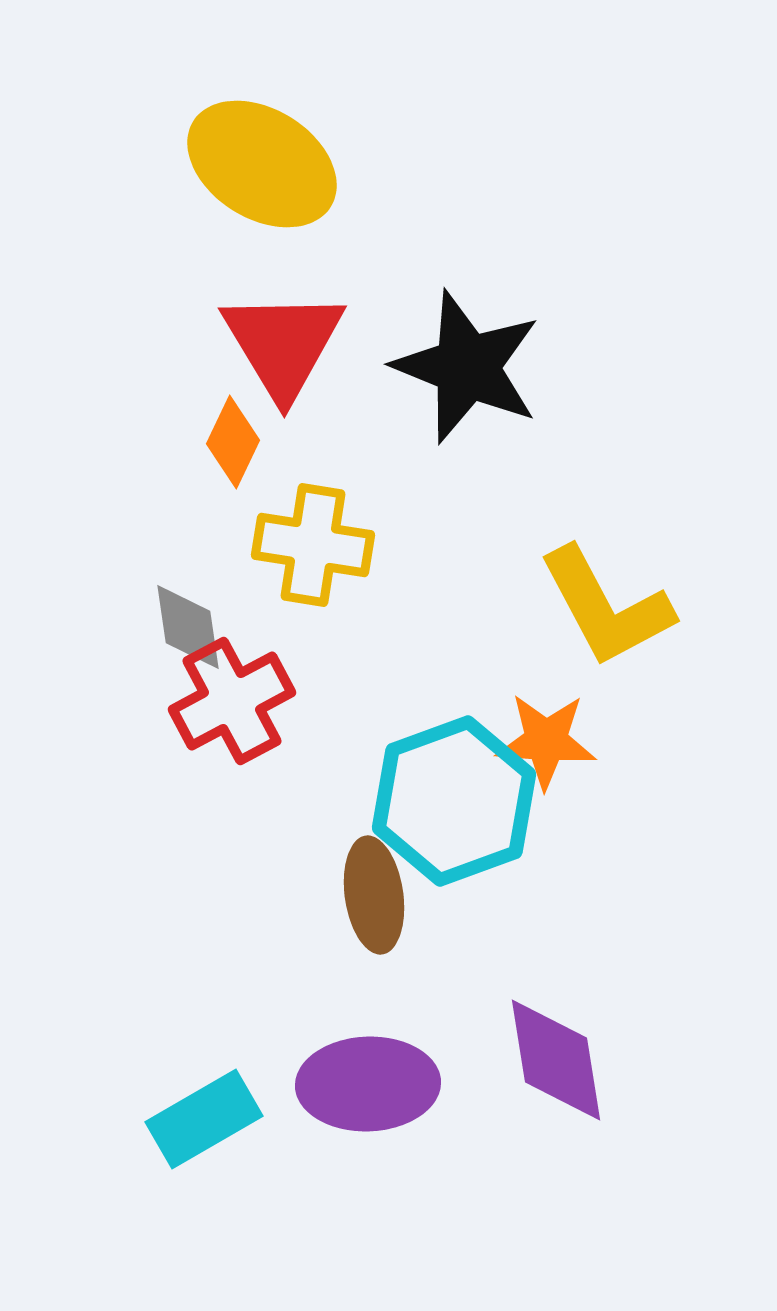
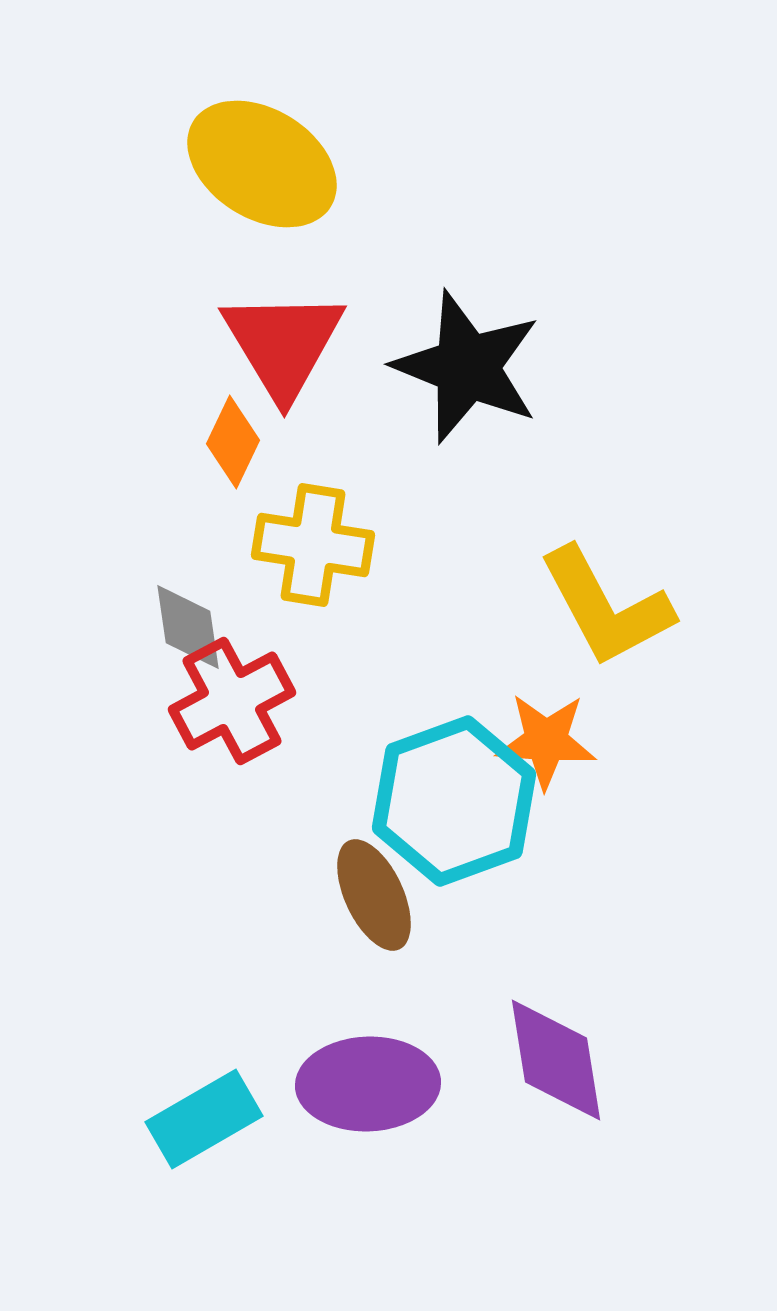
brown ellipse: rotated 17 degrees counterclockwise
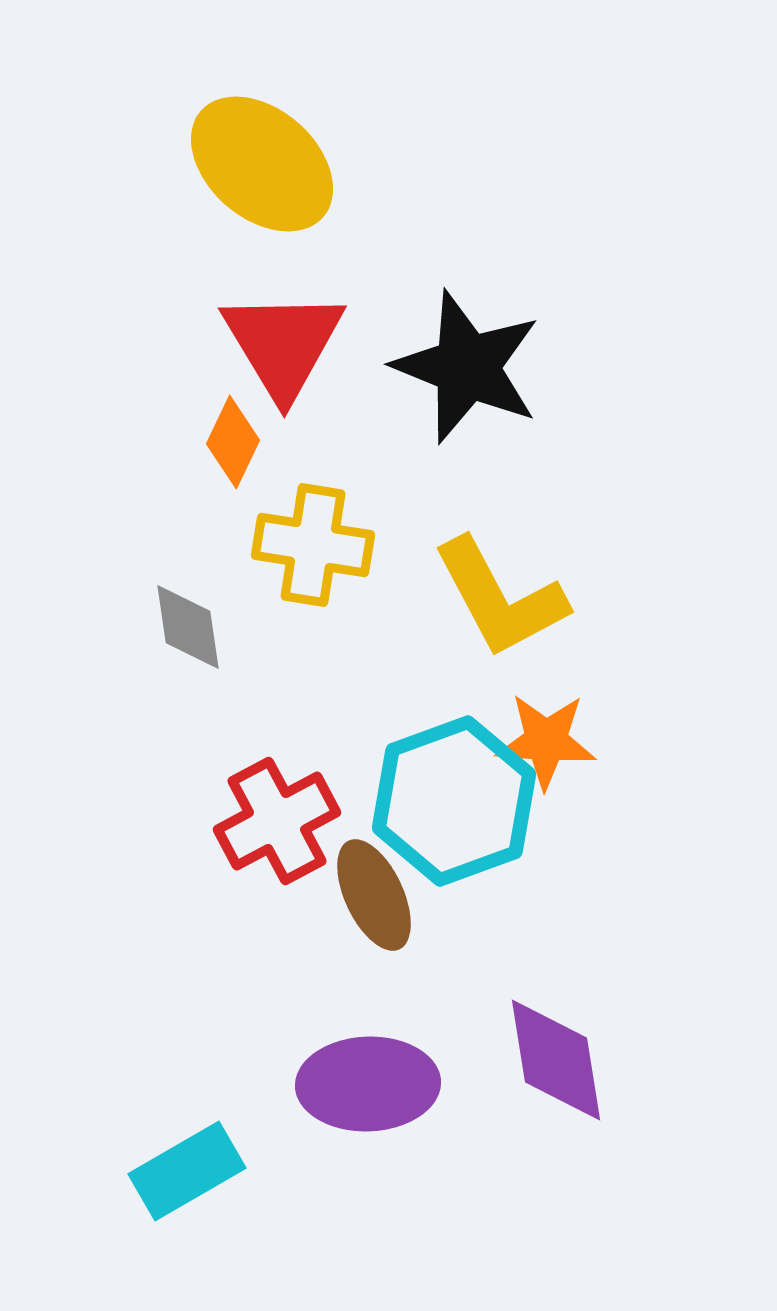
yellow ellipse: rotated 9 degrees clockwise
yellow L-shape: moved 106 px left, 9 px up
red cross: moved 45 px right, 120 px down
cyan rectangle: moved 17 px left, 52 px down
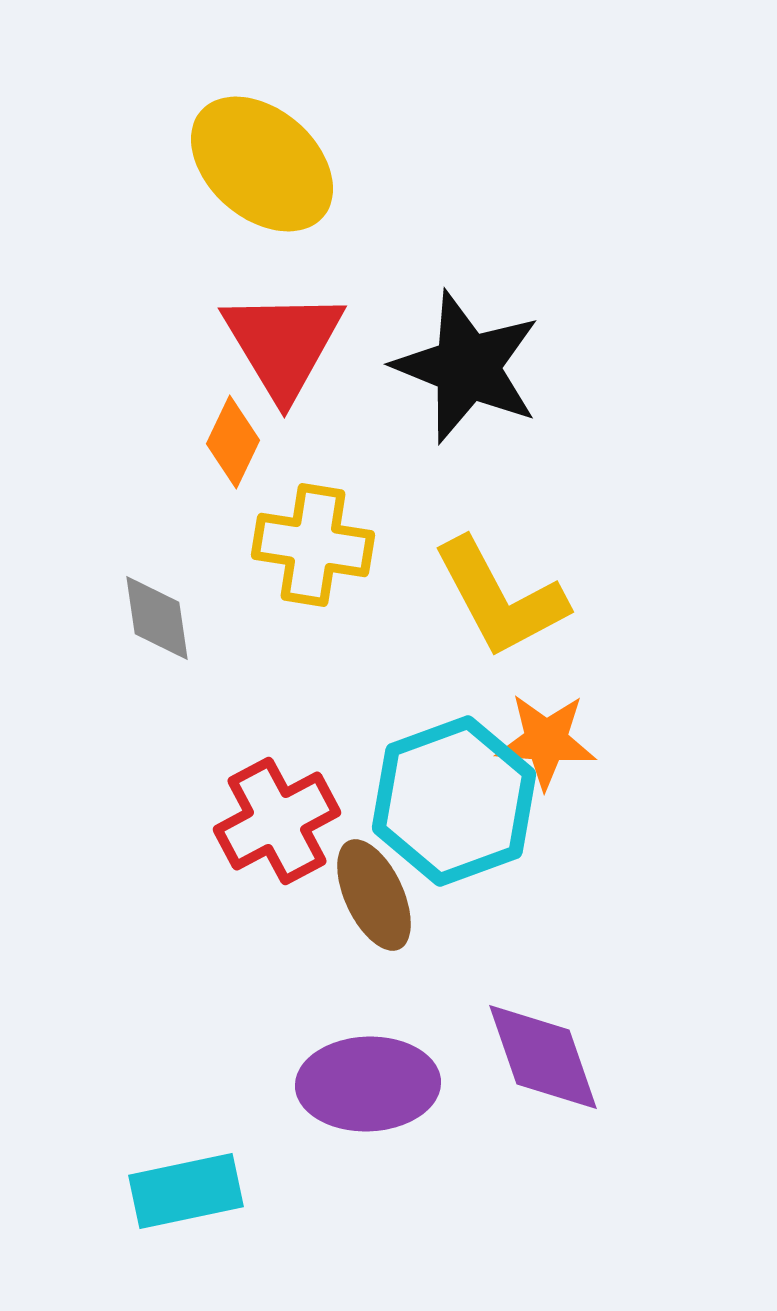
gray diamond: moved 31 px left, 9 px up
purple diamond: moved 13 px left, 3 px up; rotated 10 degrees counterclockwise
cyan rectangle: moved 1 px left, 20 px down; rotated 18 degrees clockwise
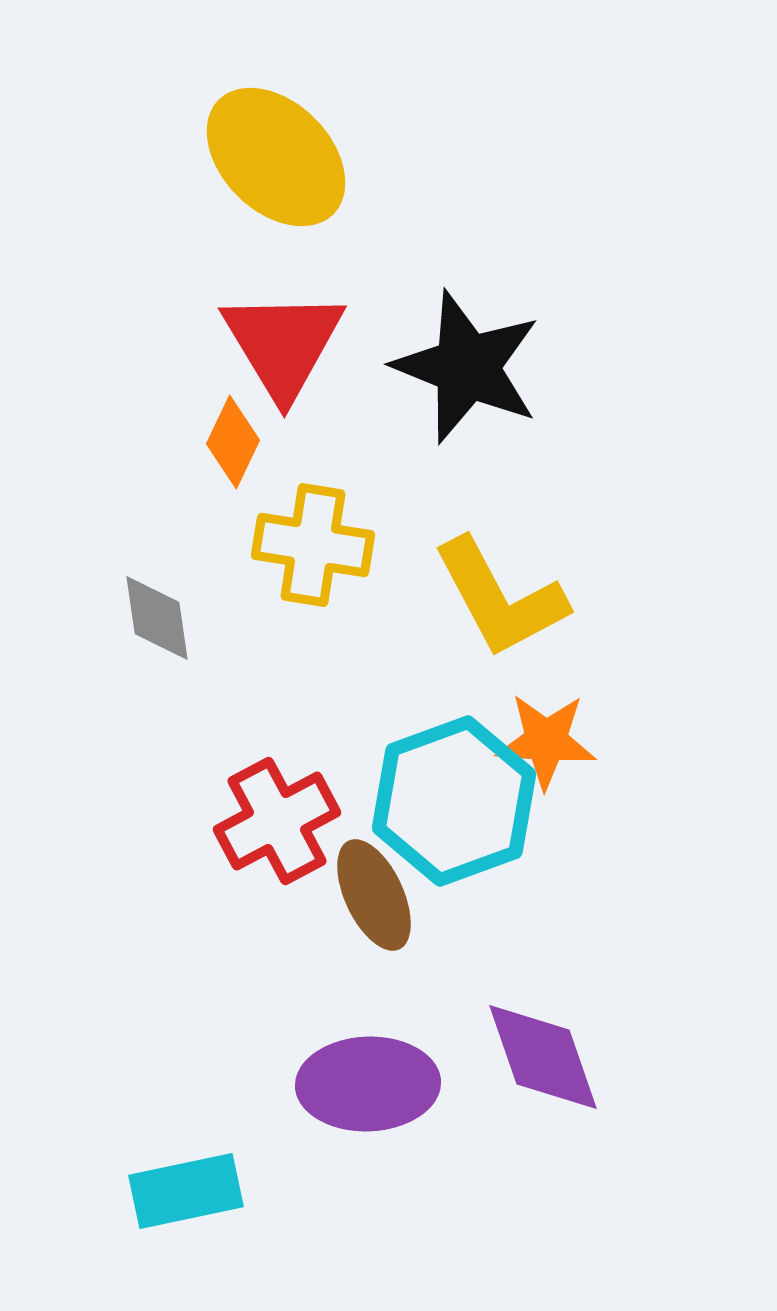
yellow ellipse: moved 14 px right, 7 px up; rotated 4 degrees clockwise
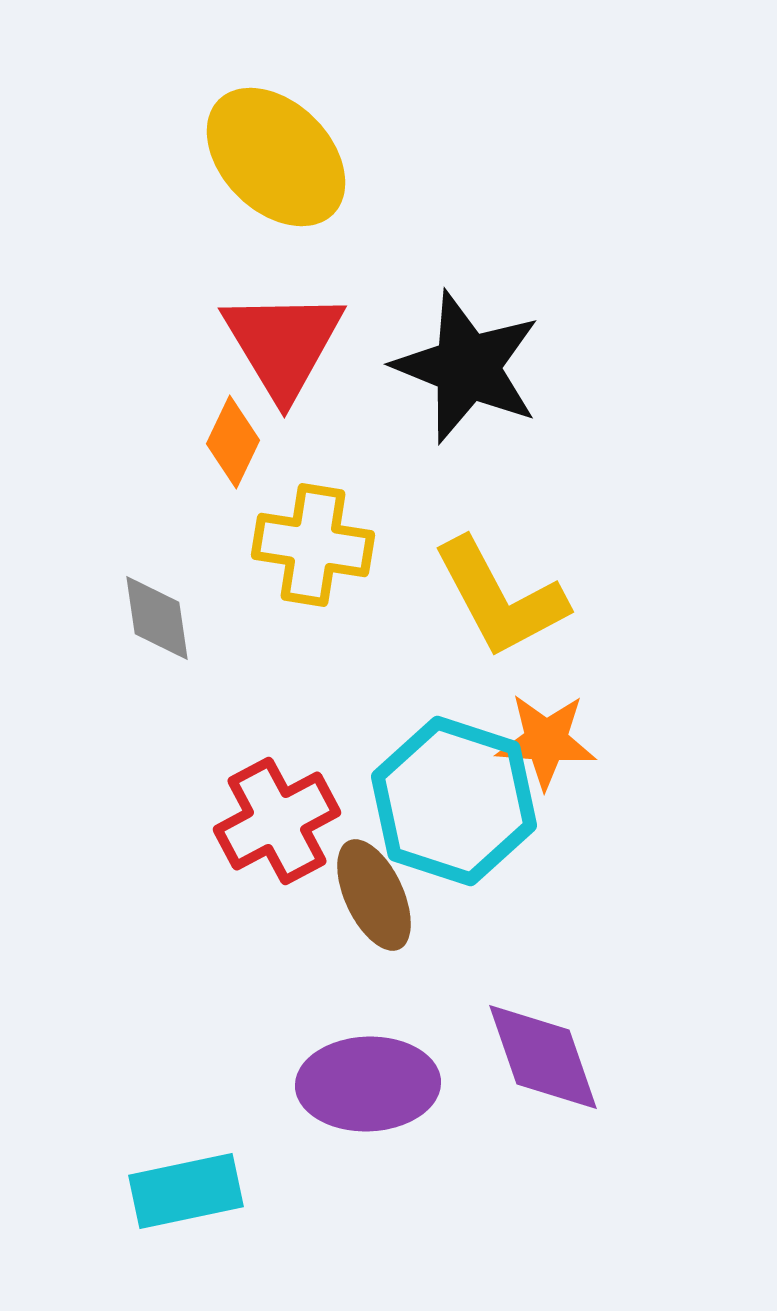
cyan hexagon: rotated 22 degrees counterclockwise
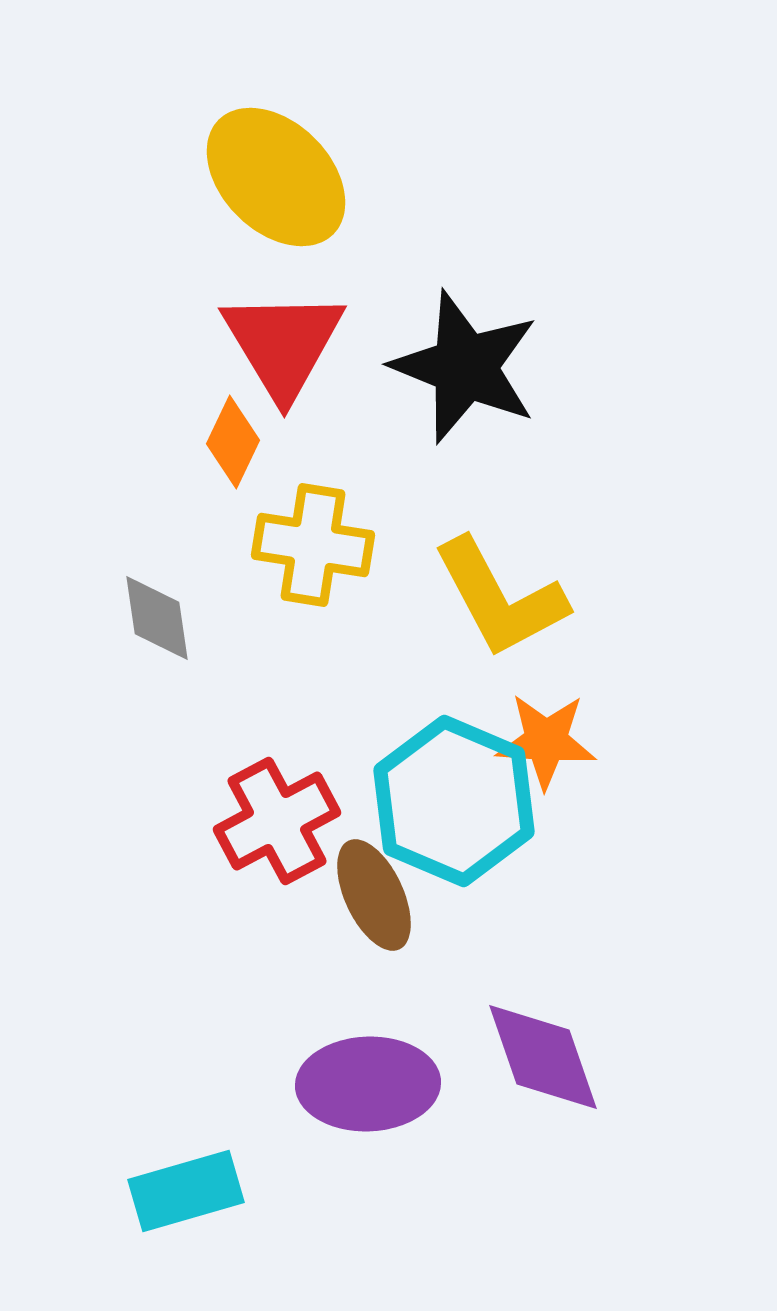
yellow ellipse: moved 20 px down
black star: moved 2 px left
cyan hexagon: rotated 5 degrees clockwise
cyan rectangle: rotated 4 degrees counterclockwise
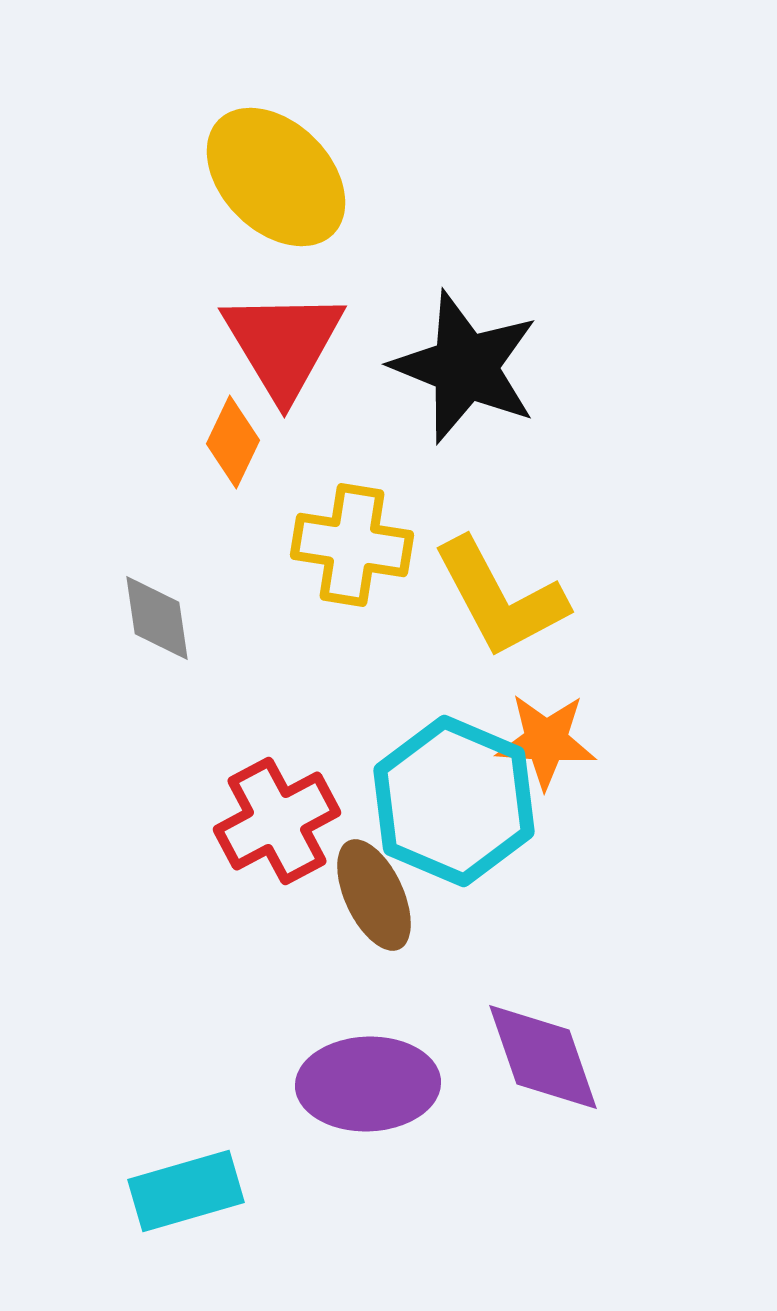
yellow cross: moved 39 px right
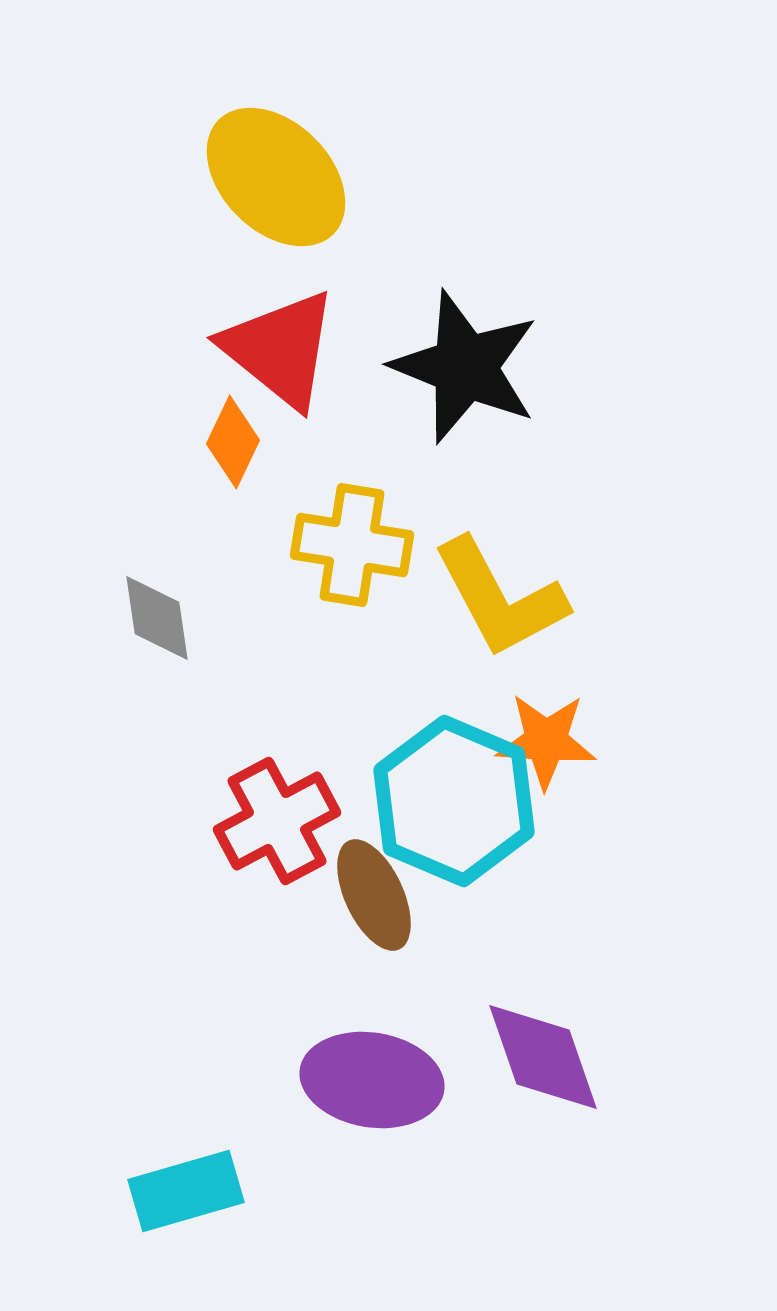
red triangle: moved 3 px left, 5 px down; rotated 20 degrees counterclockwise
purple ellipse: moved 4 px right, 4 px up; rotated 11 degrees clockwise
